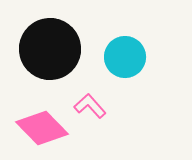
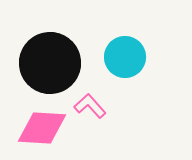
black circle: moved 14 px down
pink diamond: rotated 42 degrees counterclockwise
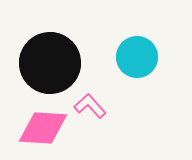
cyan circle: moved 12 px right
pink diamond: moved 1 px right
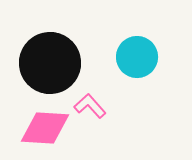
pink diamond: moved 2 px right
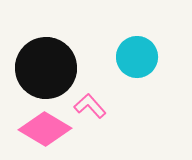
black circle: moved 4 px left, 5 px down
pink diamond: moved 1 px down; rotated 27 degrees clockwise
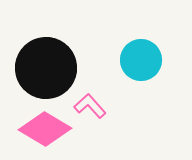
cyan circle: moved 4 px right, 3 px down
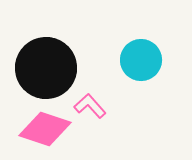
pink diamond: rotated 12 degrees counterclockwise
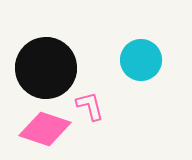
pink L-shape: rotated 28 degrees clockwise
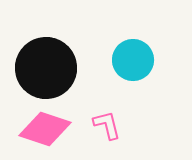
cyan circle: moved 8 px left
pink L-shape: moved 17 px right, 19 px down
